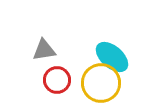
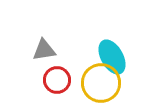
cyan ellipse: rotated 20 degrees clockwise
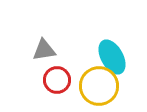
yellow circle: moved 2 px left, 3 px down
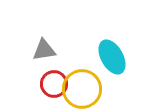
red circle: moved 3 px left, 4 px down
yellow circle: moved 17 px left, 3 px down
